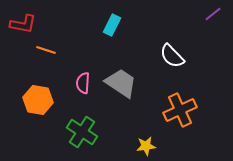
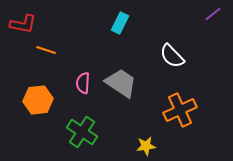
cyan rectangle: moved 8 px right, 2 px up
orange hexagon: rotated 16 degrees counterclockwise
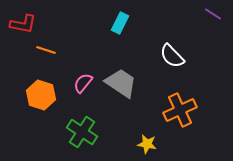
purple line: rotated 72 degrees clockwise
pink semicircle: rotated 35 degrees clockwise
orange hexagon: moved 3 px right, 5 px up; rotated 24 degrees clockwise
yellow star: moved 1 px right, 2 px up; rotated 18 degrees clockwise
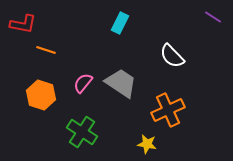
purple line: moved 3 px down
orange cross: moved 12 px left
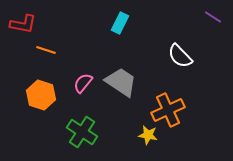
white semicircle: moved 8 px right
gray trapezoid: moved 1 px up
yellow star: moved 1 px right, 9 px up
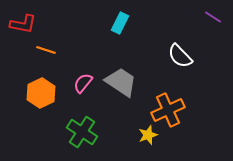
orange hexagon: moved 2 px up; rotated 16 degrees clockwise
yellow star: rotated 30 degrees counterclockwise
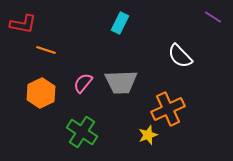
gray trapezoid: rotated 144 degrees clockwise
orange cross: moved 1 px up
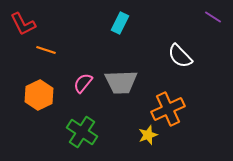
red L-shape: rotated 52 degrees clockwise
orange hexagon: moved 2 px left, 2 px down
